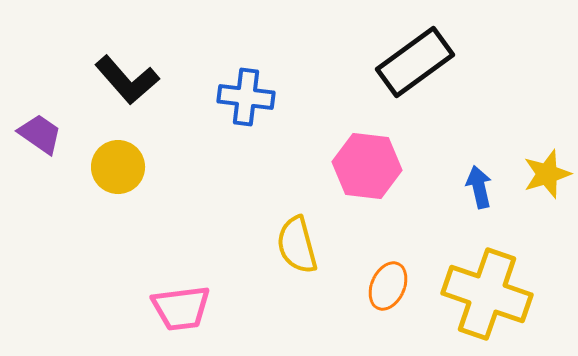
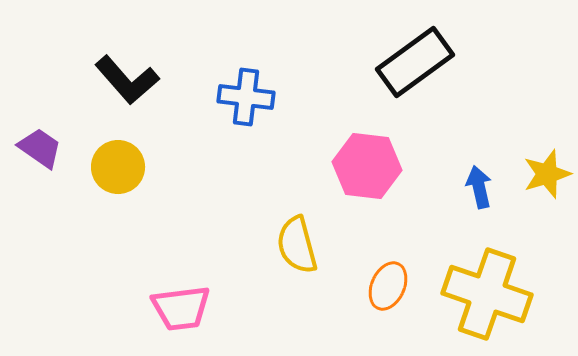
purple trapezoid: moved 14 px down
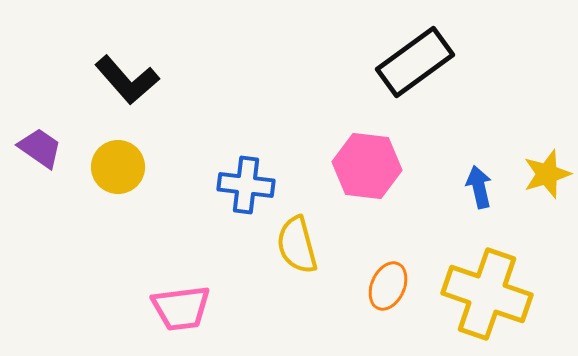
blue cross: moved 88 px down
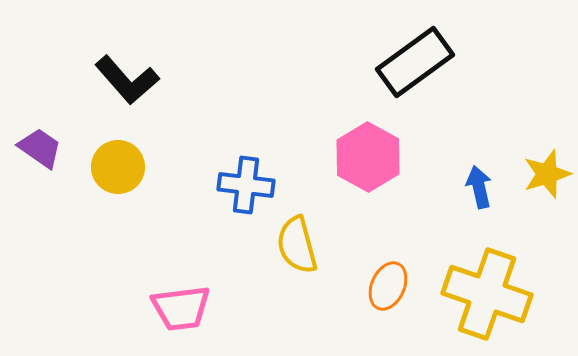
pink hexagon: moved 1 px right, 9 px up; rotated 22 degrees clockwise
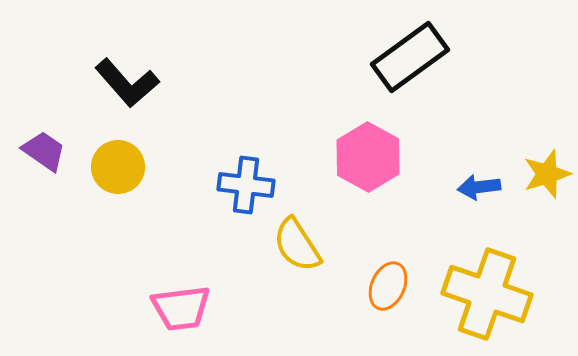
black rectangle: moved 5 px left, 5 px up
black L-shape: moved 3 px down
purple trapezoid: moved 4 px right, 3 px down
blue arrow: rotated 84 degrees counterclockwise
yellow semicircle: rotated 18 degrees counterclockwise
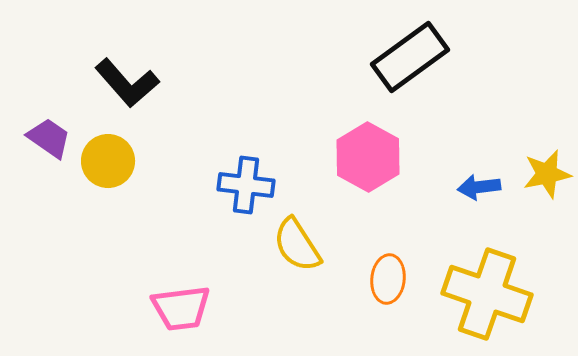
purple trapezoid: moved 5 px right, 13 px up
yellow circle: moved 10 px left, 6 px up
yellow star: rotated 6 degrees clockwise
orange ellipse: moved 7 px up; rotated 18 degrees counterclockwise
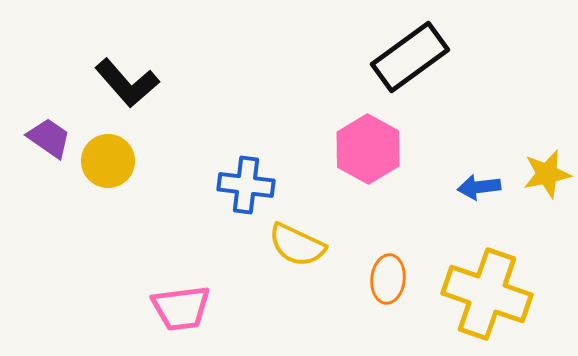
pink hexagon: moved 8 px up
yellow semicircle: rotated 32 degrees counterclockwise
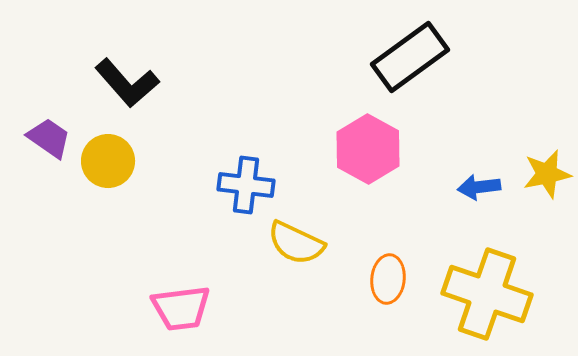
yellow semicircle: moved 1 px left, 2 px up
